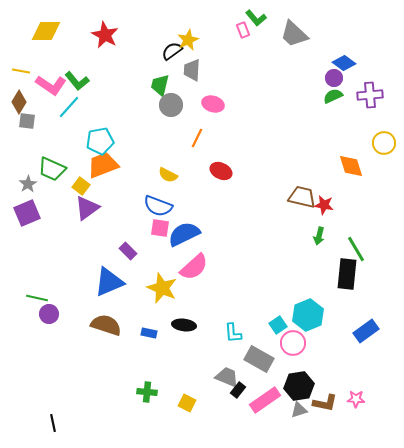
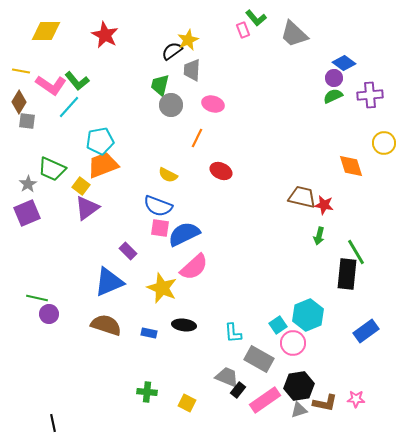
green line at (356, 249): moved 3 px down
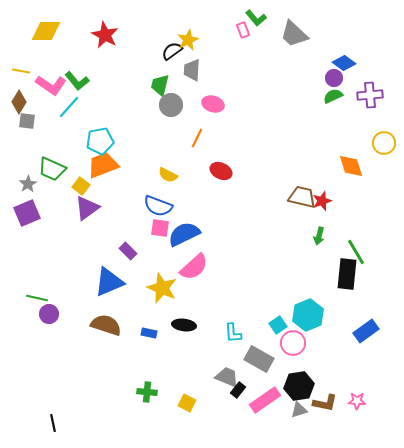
red star at (324, 205): moved 2 px left, 4 px up; rotated 30 degrees counterclockwise
pink star at (356, 399): moved 1 px right, 2 px down
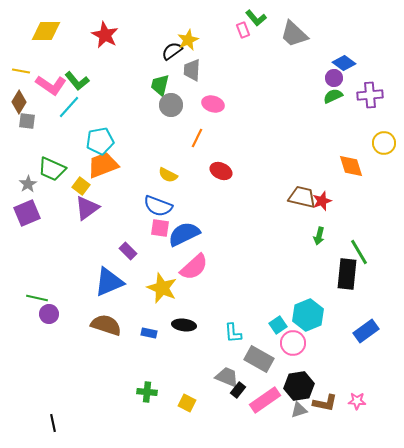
green line at (356, 252): moved 3 px right
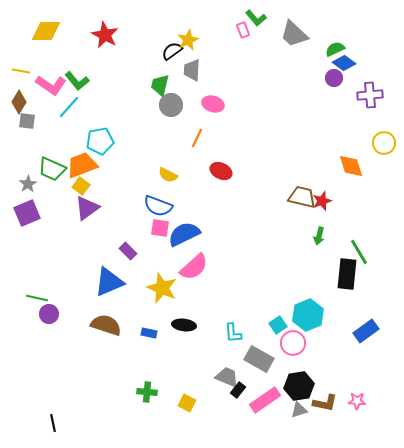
green semicircle at (333, 96): moved 2 px right, 47 px up
orange trapezoid at (103, 165): moved 21 px left
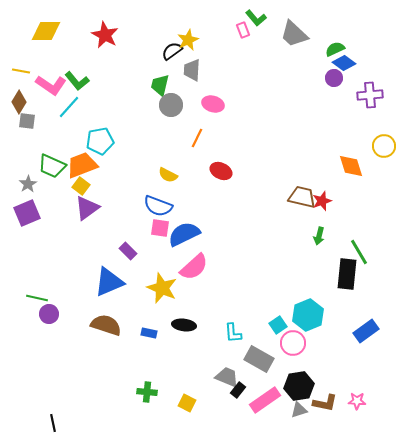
yellow circle at (384, 143): moved 3 px down
green trapezoid at (52, 169): moved 3 px up
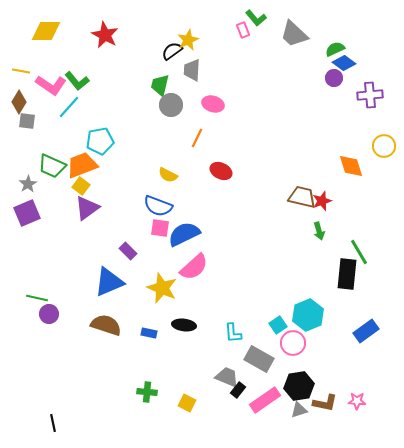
green arrow at (319, 236): moved 5 px up; rotated 30 degrees counterclockwise
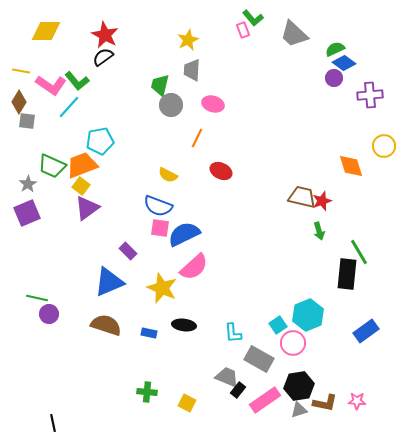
green L-shape at (256, 18): moved 3 px left
black semicircle at (172, 51): moved 69 px left, 6 px down
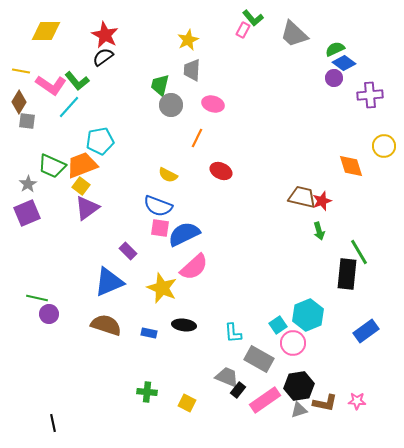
pink rectangle at (243, 30): rotated 49 degrees clockwise
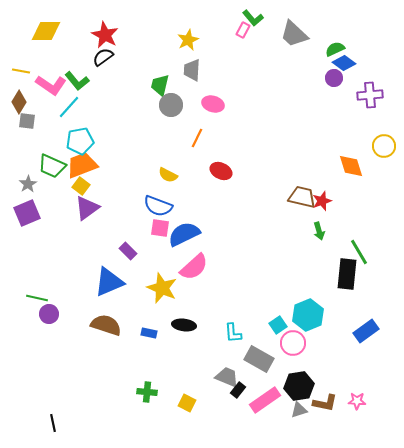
cyan pentagon at (100, 141): moved 20 px left
